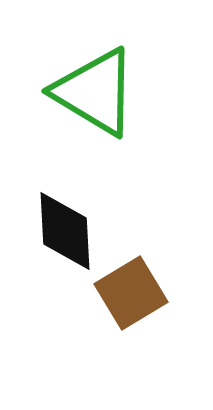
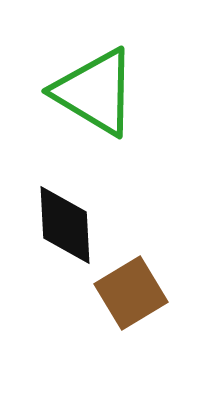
black diamond: moved 6 px up
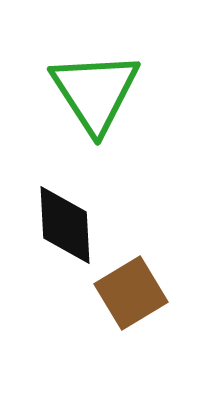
green triangle: rotated 26 degrees clockwise
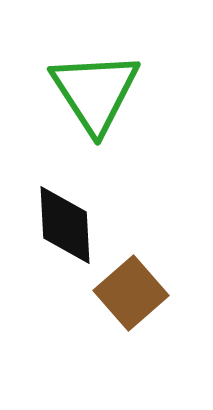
brown square: rotated 10 degrees counterclockwise
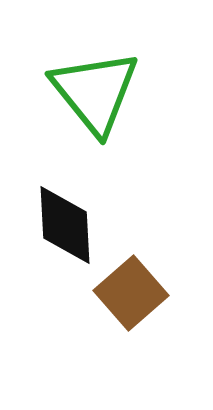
green triangle: rotated 6 degrees counterclockwise
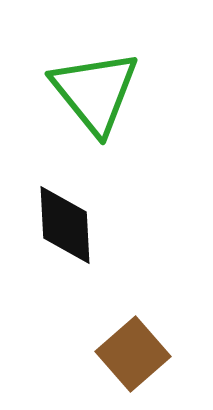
brown square: moved 2 px right, 61 px down
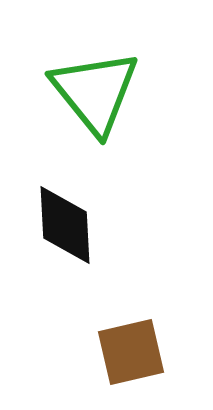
brown square: moved 2 px left, 2 px up; rotated 28 degrees clockwise
